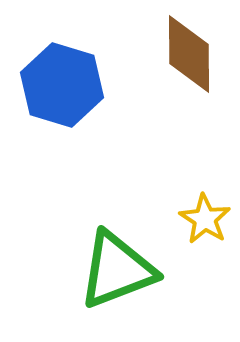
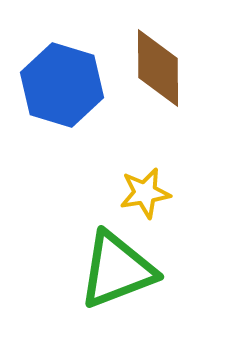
brown diamond: moved 31 px left, 14 px down
yellow star: moved 60 px left, 26 px up; rotated 30 degrees clockwise
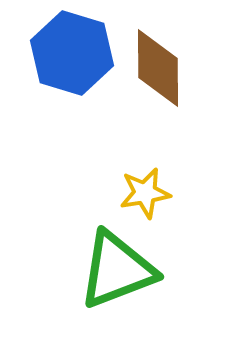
blue hexagon: moved 10 px right, 32 px up
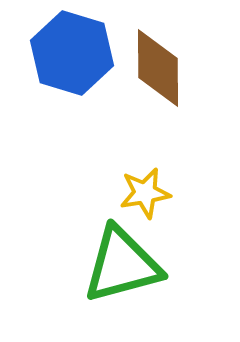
green triangle: moved 5 px right, 5 px up; rotated 6 degrees clockwise
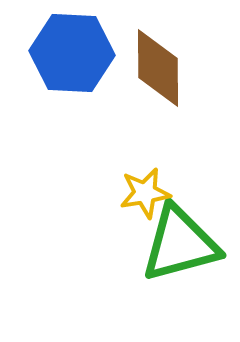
blue hexagon: rotated 14 degrees counterclockwise
green triangle: moved 58 px right, 21 px up
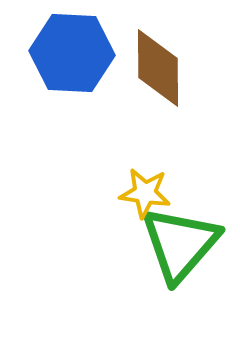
yellow star: rotated 18 degrees clockwise
green triangle: rotated 34 degrees counterclockwise
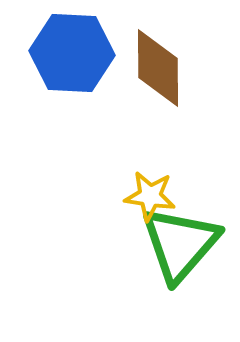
yellow star: moved 5 px right, 3 px down
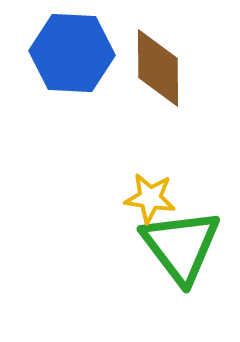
yellow star: moved 2 px down
green triangle: moved 1 px right, 2 px down; rotated 18 degrees counterclockwise
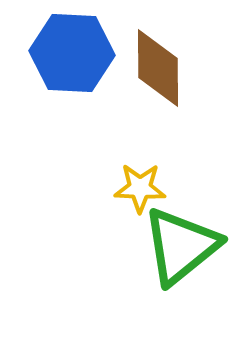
yellow star: moved 10 px left, 10 px up; rotated 6 degrees counterclockwise
green triangle: rotated 28 degrees clockwise
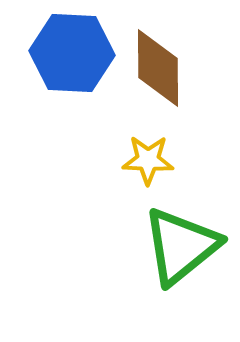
yellow star: moved 8 px right, 28 px up
